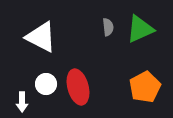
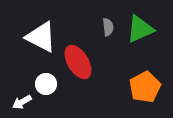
red ellipse: moved 25 px up; rotated 16 degrees counterclockwise
white arrow: rotated 60 degrees clockwise
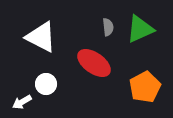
red ellipse: moved 16 px right, 1 px down; rotated 24 degrees counterclockwise
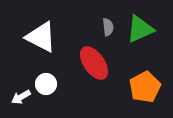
red ellipse: rotated 20 degrees clockwise
white arrow: moved 1 px left, 5 px up
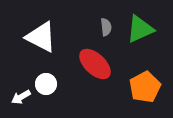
gray semicircle: moved 2 px left
red ellipse: moved 1 px right, 1 px down; rotated 12 degrees counterclockwise
